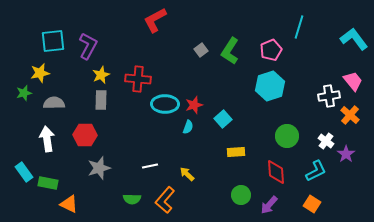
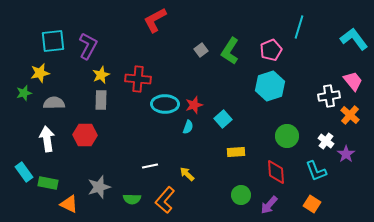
gray star at (99, 168): moved 19 px down
cyan L-shape at (316, 171): rotated 95 degrees clockwise
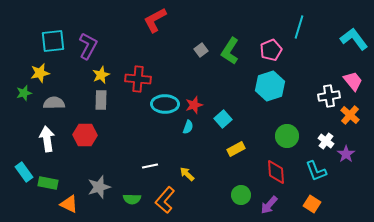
yellow rectangle at (236, 152): moved 3 px up; rotated 24 degrees counterclockwise
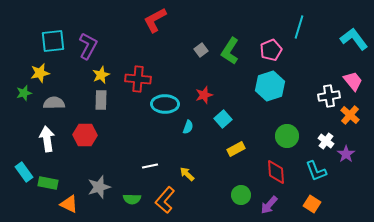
red star at (194, 105): moved 10 px right, 10 px up
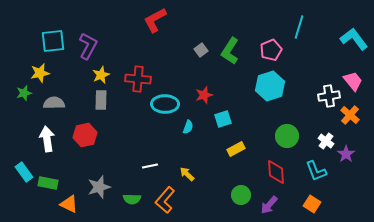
cyan square at (223, 119): rotated 24 degrees clockwise
red hexagon at (85, 135): rotated 15 degrees counterclockwise
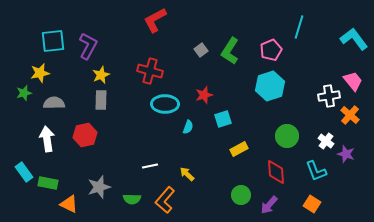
red cross at (138, 79): moved 12 px right, 8 px up; rotated 10 degrees clockwise
yellow rectangle at (236, 149): moved 3 px right
purple star at (346, 154): rotated 18 degrees counterclockwise
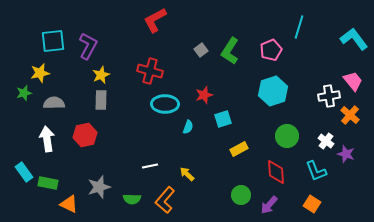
cyan hexagon at (270, 86): moved 3 px right, 5 px down
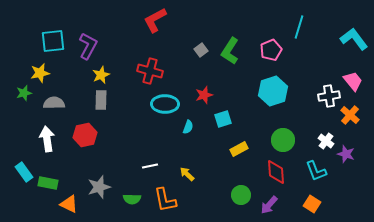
green circle at (287, 136): moved 4 px left, 4 px down
orange L-shape at (165, 200): rotated 52 degrees counterclockwise
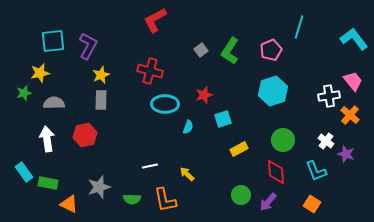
purple arrow at (269, 205): moved 1 px left, 3 px up
